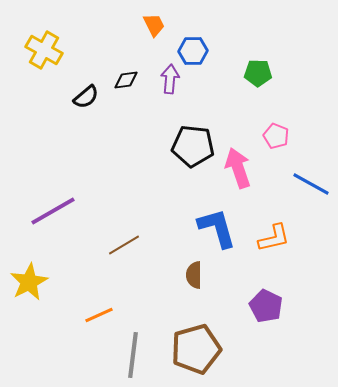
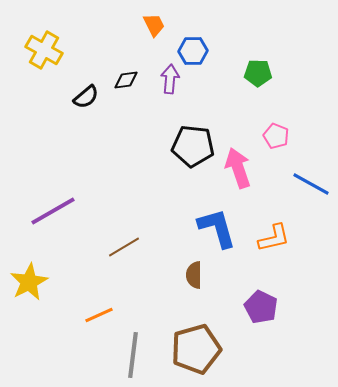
brown line: moved 2 px down
purple pentagon: moved 5 px left, 1 px down
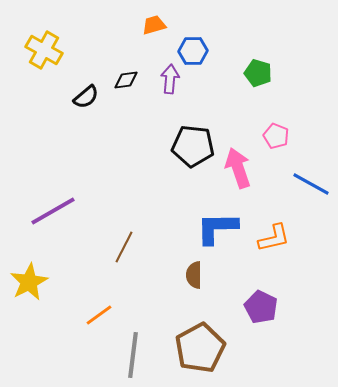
orange trapezoid: rotated 80 degrees counterclockwise
green pentagon: rotated 16 degrees clockwise
blue L-shape: rotated 75 degrees counterclockwise
brown line: rotated 32 degrees counterclockwise
orange line: rotated 12 degrees counterclockwise
brown pentagon: moved 4 px right, 1 px up; rotated 12 degrees counterclockwise
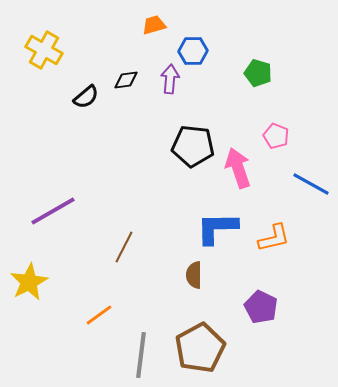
gray line: moved 8 px right
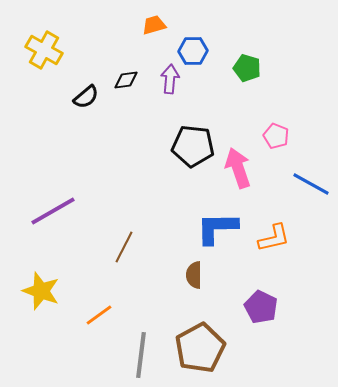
green pentagon: moved 11 px left, 5 px up
yellow star: moved 12 px right, 9 px down; rotated 24 degrees counterclockwise
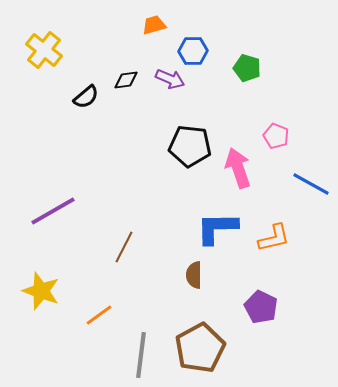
yellow cross: rotated 9 degrees clockwise
purple arrow: rotated 108 degrees clockwise
black pentagon: moved 3 px left
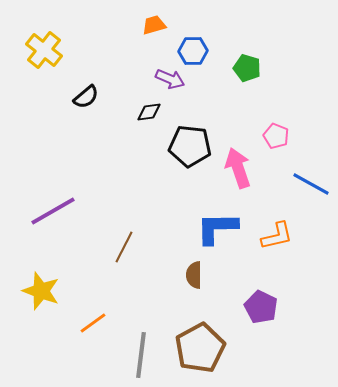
black diamond: moved 23 px right, 32 px down
orange L-shape: moved 3 px right, 2 px up
orange line: moved 6 px left, 8 px down
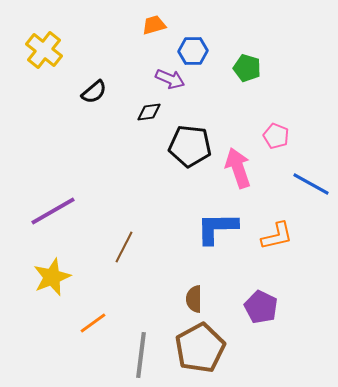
black semicircle: moved 8 px right, 5 px up
brown semicircle: moved 24 px down
yellow star: moved 11 px right, 14 px up; rotated 30 degrees clockwise
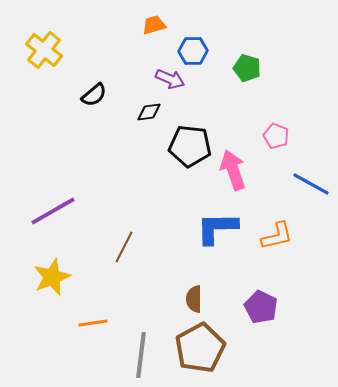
black semicircle: moved 3 px down
pink arrow: moved 5 px left, 2 px down
orange line: rotated 28 degrees clockwise
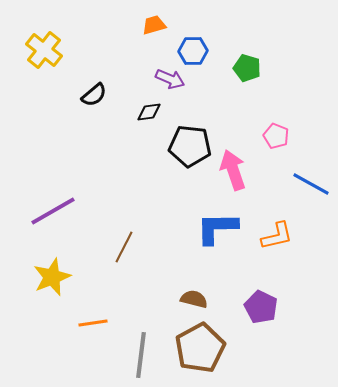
brown semicircle: rotated 104 degrees clockwise
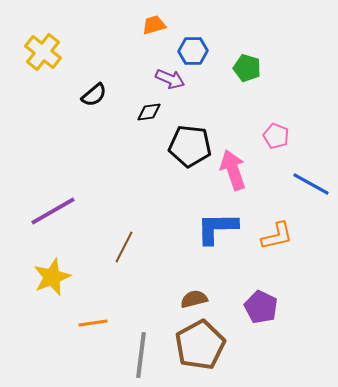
yellow cross: moved 1 px left, 2 px down
brown semicircle: rotated 28 degrees counterclockwise
brown pentagon: moved 3 px up
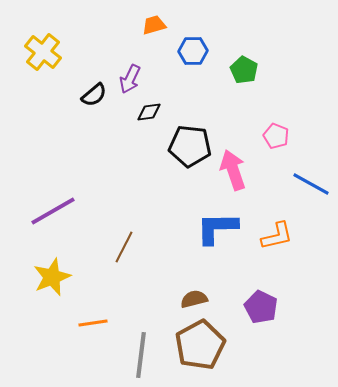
green pentagon: moved 3 px left, 2 px down; rotated 12 degrees clockwise
purple arrow: moved 40 px left; rotated 92 degrees clockwise
